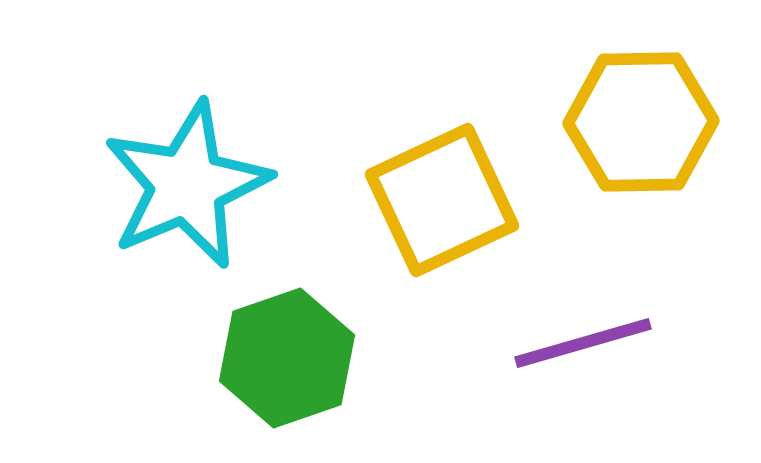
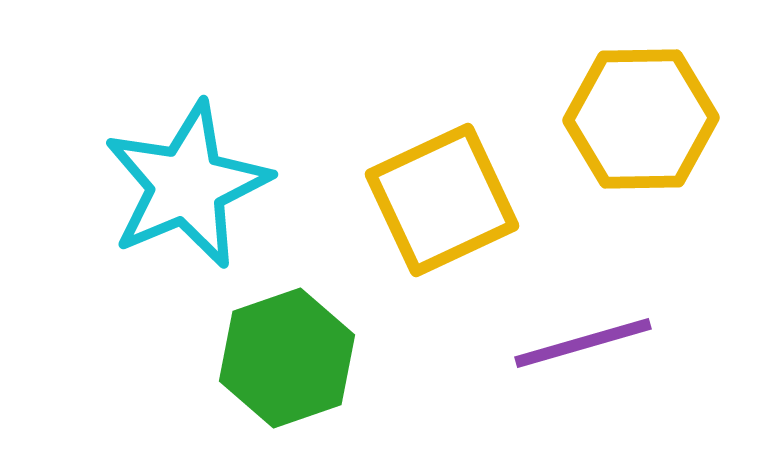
yellow hexagon: moved 3 px up
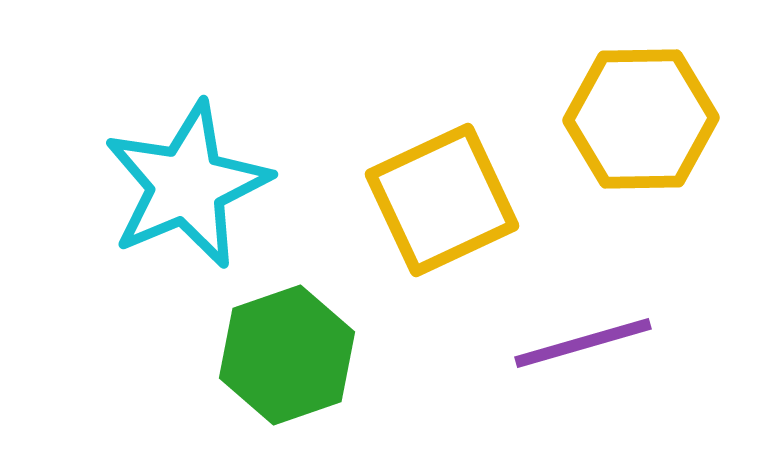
green hexagon: moved 3 px up
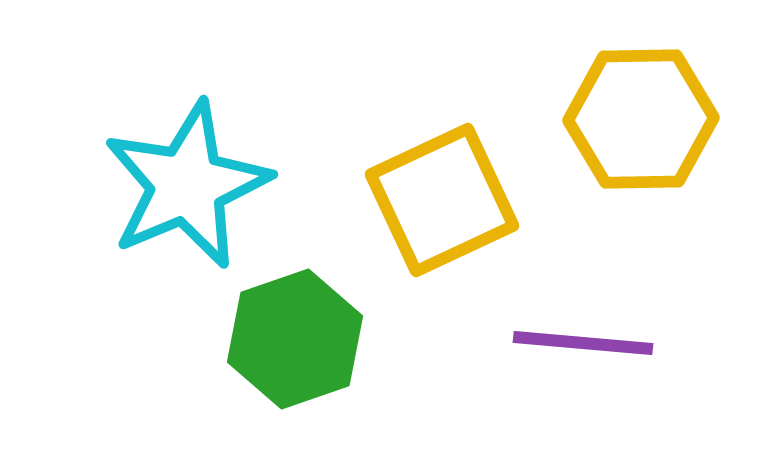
purple line: rotated 21 degrees clockwise
green hexagon: moved 8 px right, 16 px up
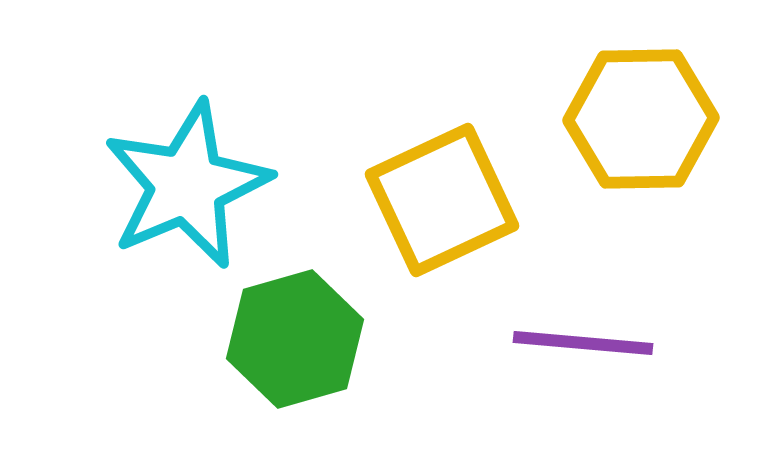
green hexagon: rotated 3 degrees clockwise
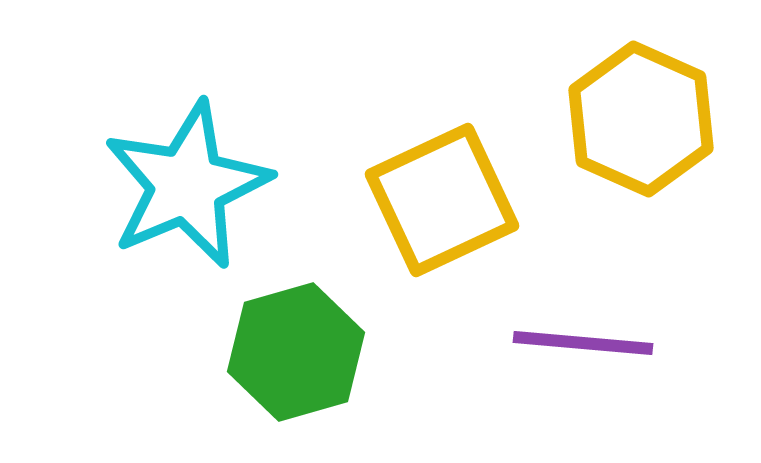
yellow hexagon: rotated 25 degrees clockwise
green hexagon: moved 1 px right, 13 px down
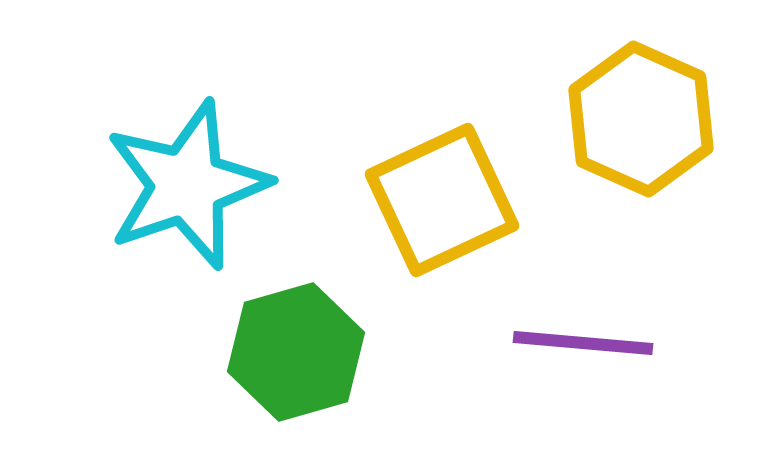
cyan star: rotated 4 degrees clockwise
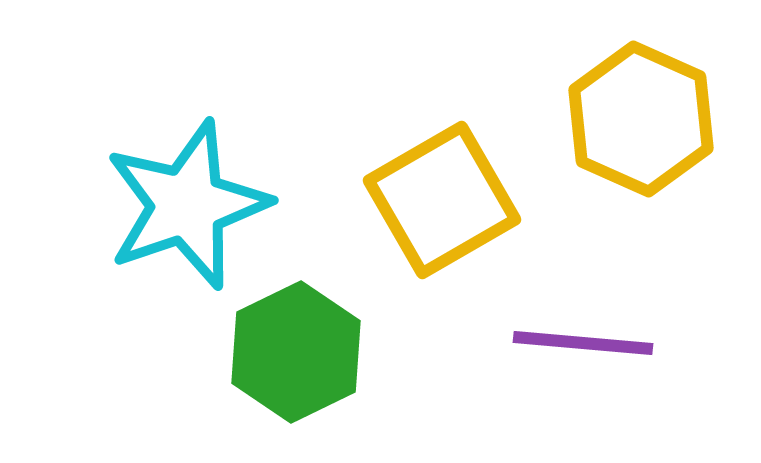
cyan star: moved 20 px down
yellow square: rotated 5 degrees counterclockwise
green hexagon: rotated 10 degrees counterclockwise
